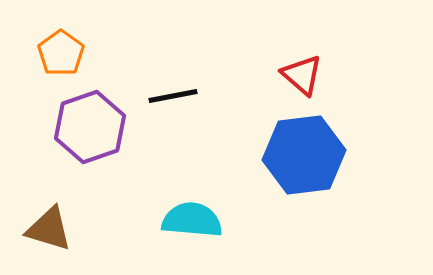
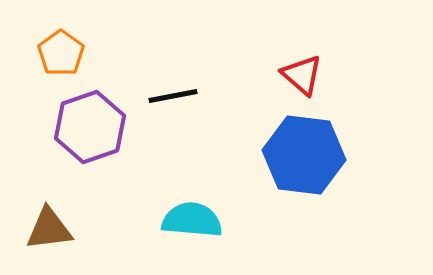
blue hexagon: rotated 14 degrees clockwise
brown triangle: rotated 24 degrees counterclockwise
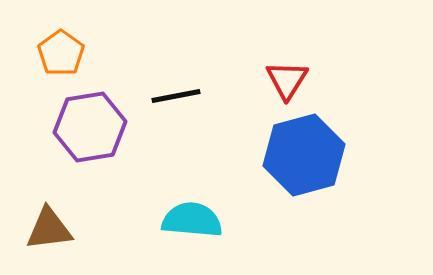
red triangle: moved 15 px left, 5 px down; rotated 21 degrees clockwise
black line: moved 3 px right
purple hexagon: rotated 10 degrees clockwise
blue hexagon: rotated 22 degrees counterclockwise
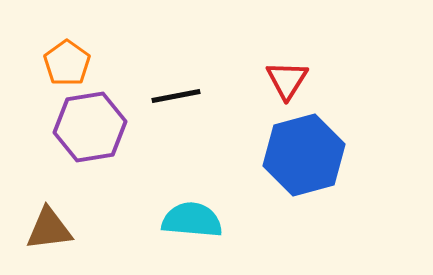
orange pentagon: moved 6 px right, 10 px down
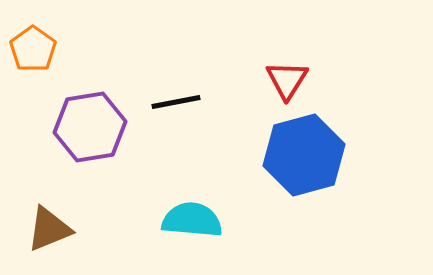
orange pentagon: moved 34 px left, 14 px up
black line: moved 6 px down
brown triangle: rotated 15 degrees counterclockwise
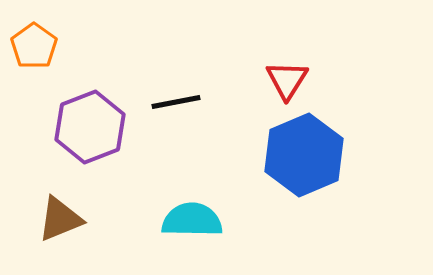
orange pentagon: moved 1 px right, 3 px up
purple hexagon: rotated 12 degrees counterclockwise
blue hexagon: rotated 8 degrees counterclockwise
cyan semicircle: rotated 4 degrees counterclockwise
brown triangle: moved 11 px right, 10 px up
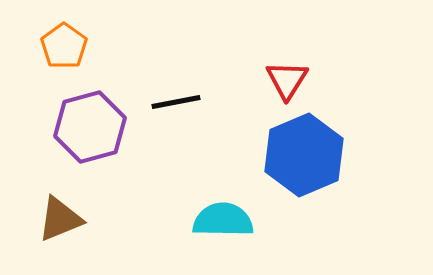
orange pentagon: moved 30 px right
purple hexagon: rotated 6 degrees clockwise
cyan semicircle: moved 31 px right
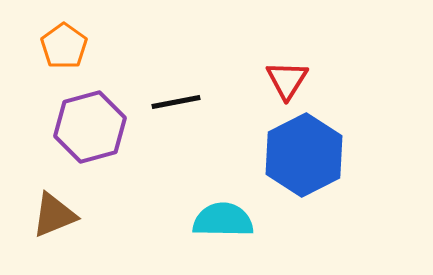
blue hexagon: rotated 4 degrees counterclockwise
brown triangle: moved 6 px left, 4 px up
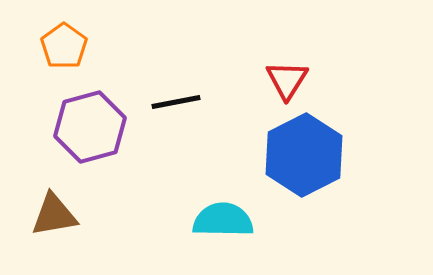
brown triangle: rotated 12 degrees clockwise
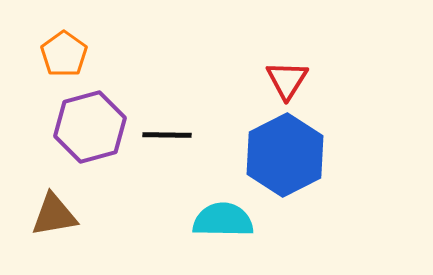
orange pentagon: moved 8 px down
black line: moved 9 px left, 33 px down; rotated 12 degrees clockwise
blue hexagon: moved 19 px left
